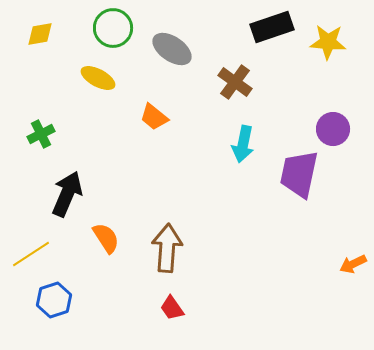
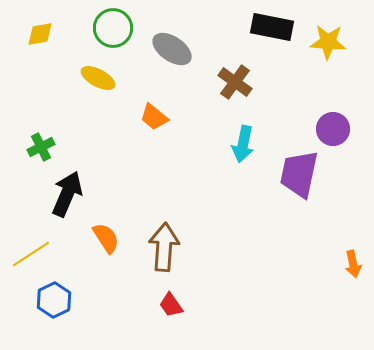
black rectangle: rotated 30 degrees clockwise
green cross: moved 13 px down
brown arrow: moved 3 px left, 1 px up
orange arrow: rotated 76 degrees counterclockwise
blue hexagon: rotated 8 degrees counterclockwise
red trapezoid: moved 1 px left, 3 px up
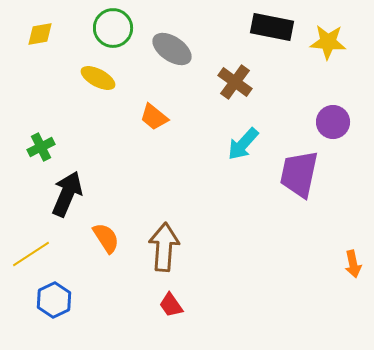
purple circle: moved 7 px up
cyan arrow: rotated 30 degrees clockwise
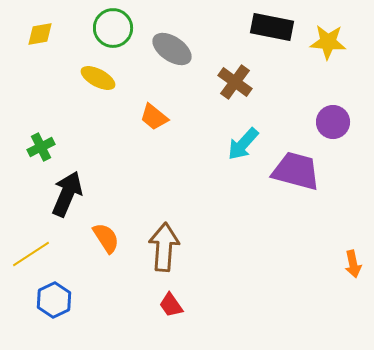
purple trapezoid: moved 3 px left, 3 px up; rotated 93 degrees clockwise
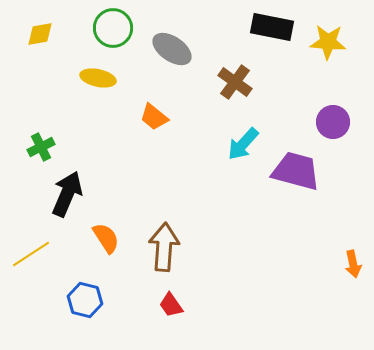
yellow ellipse: rotated 16 degrees counterclockwise
blue hexagon: moved 31 px right; rotated 20 degrees counterclockwise
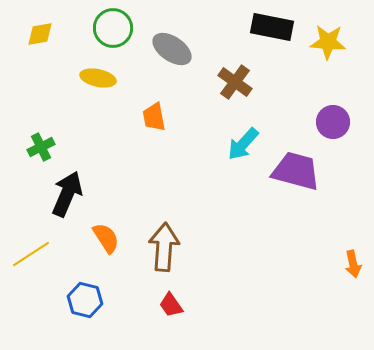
orange trapezoid: rotated 40 degrees clockwise
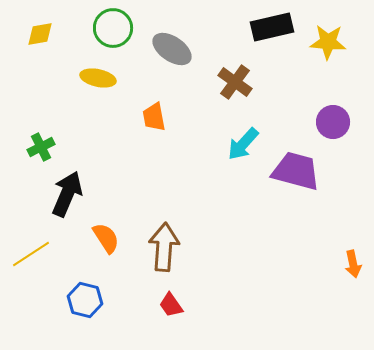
black rectangle: rotated 24 degrees counterclockwise
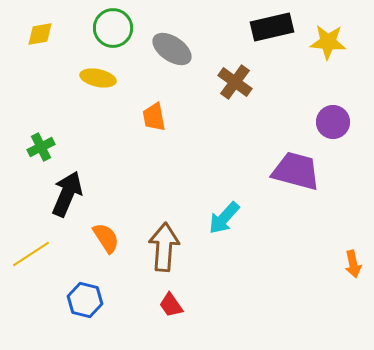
cyan arrow: moved 19 px left, 74 px down
